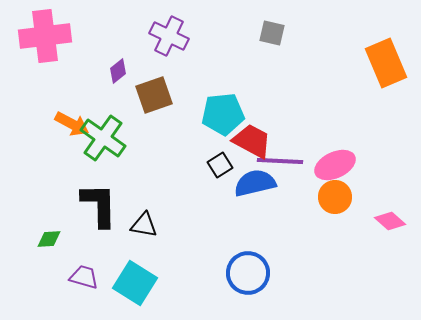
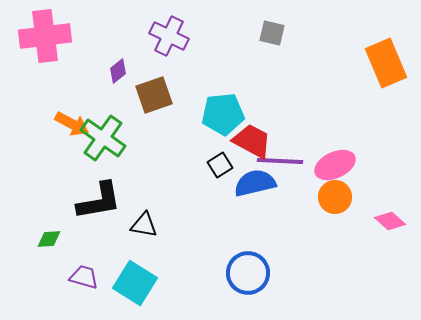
black L-shape: moved 4 px up; rotated 81 degrees clockwise
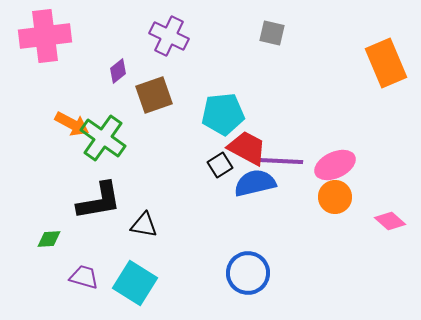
red trapezoid: moved 5 px left, 7 px down
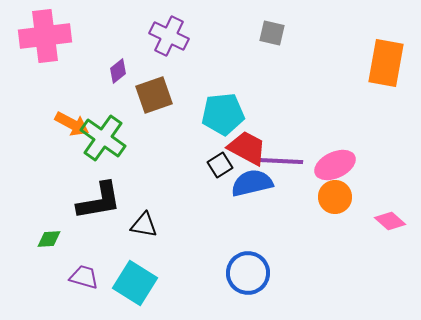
orange rectangle: rotated 33 degrees clockwise
blue semicircle: moved 3 px left
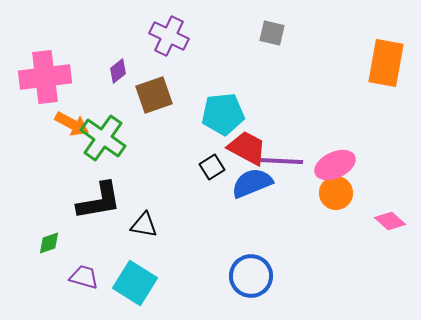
pink cross: moved 41 px down
black square: moved 8 px left, 2 px down
blue semicircle: rotated 9 degrees counterclockwise
orange circle: moved 1 px right, 4 px up
green diamond: moved 4 px down; rotated 15 degrees counterclockwise
blue circle: moved 3 px right, 3 px down
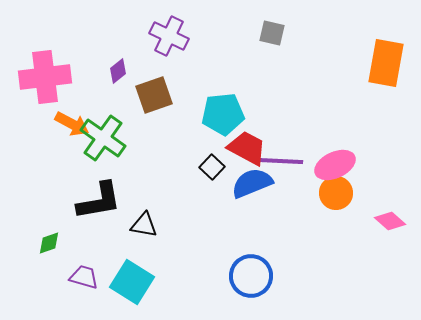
black square: rotated 15 degrees counterclockwise
cyan square: moved 3 px left, 1 px up
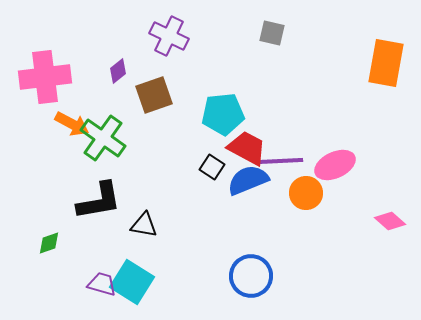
purple line: rotated 6 degrees counterclockwise
black square: rotated 10 degrees counterclockwise
blue semicircle: moved 4 px left, 3 px up
orange circle: moved 30 px left
purple trapezoid: moved 18 px right, 7 px down
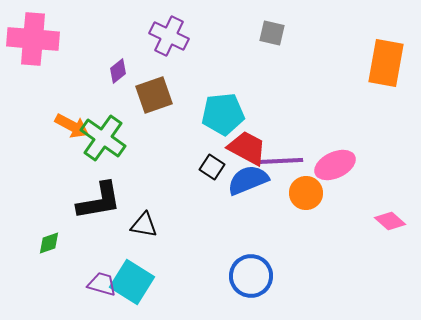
pink cross: moved 12 px left, 38 px up; rotated 12 degrees clockwise
orange arrow: moved 2 px down
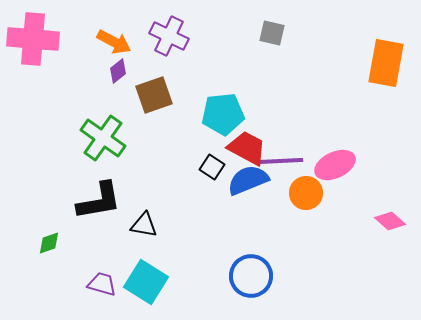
orange arrow: moved 42 px right, 84 px up
cyan square: moved 14 px right
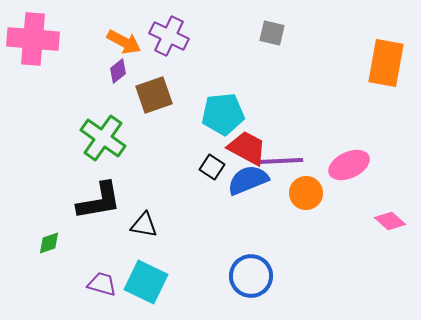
orange arrow: moved 10 px right
pink ellipse: moved 14 px right
cyan square: rotated 6 degrees counterclockwise
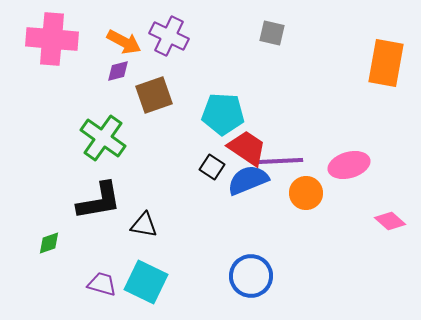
pink cross: moved 19 px right
purple diamond: rotated 25 degrees clockwise
cyan pentagon: rotated 9 degrees clockwise
red trapezoid: rotated 6 degrees clockwise
pink ellipse: rotated 9 degrees clockwise
